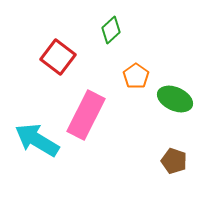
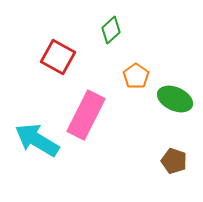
red square: rotated 8 degrees counterclockwise
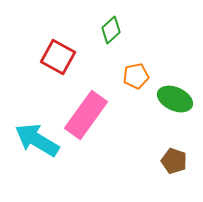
orange pentagon: rotated 25 degrees clockwise
pink rectangle: rotated 9 degrees clockwise
